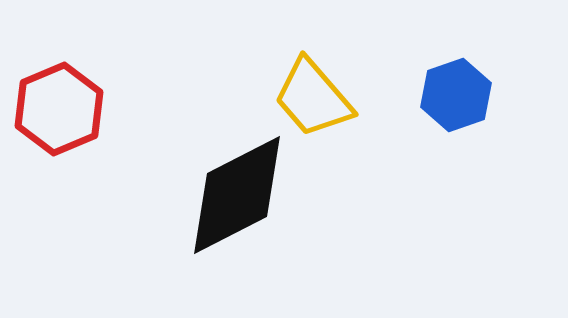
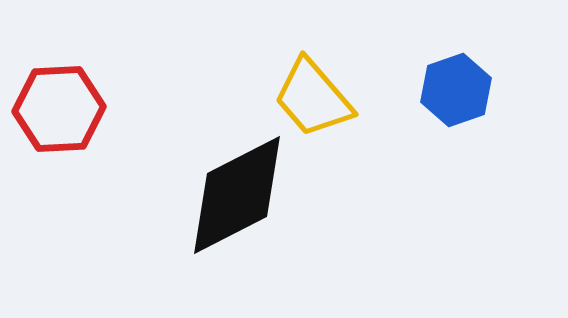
blue hexagon: moved 5 px up
red hexagon: rotated 20 degrees clockwise
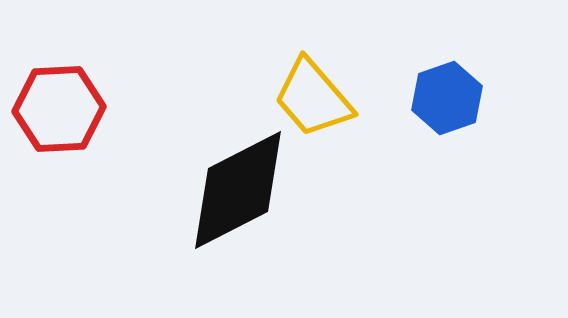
blue hexagon: moved 9 px left, 8 px down
black diamond: moved 1 px right, 5 px up
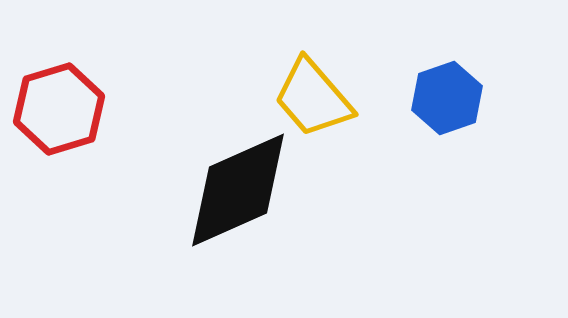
red hexagon: rotated 14 degrees counterclockwise
black diamond: rotated 3 degrees clockwise
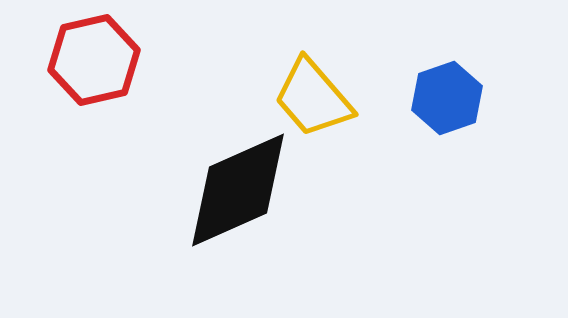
red hexagon: moved 35 px right, 49 px up; rotated 4 degrees clockwise
